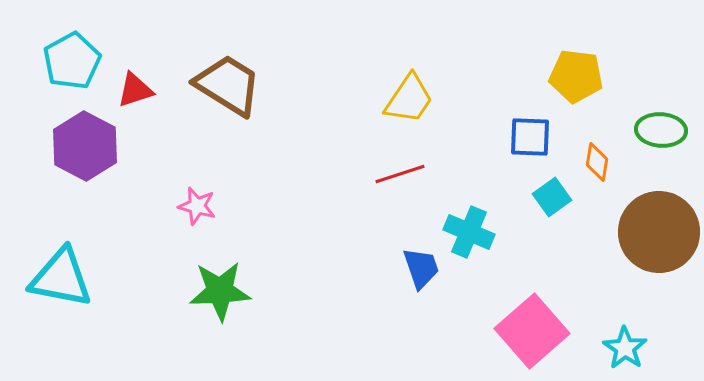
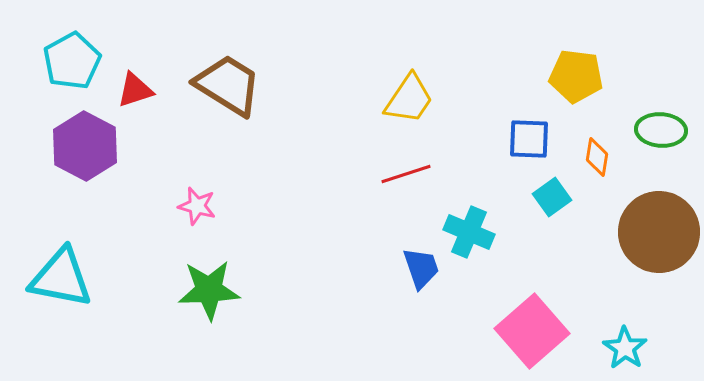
blue square: moved 1 px left, 2 px down
orange diamond: moved 5 px up
red line: moved 6 px right
green star: moved 11 px left, 1 px up
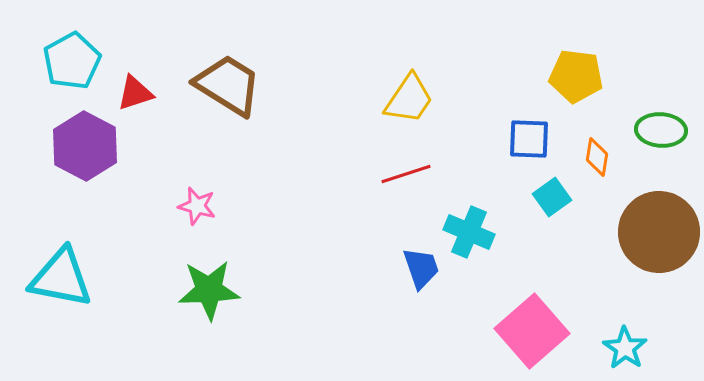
red triangle: moved 3 px down
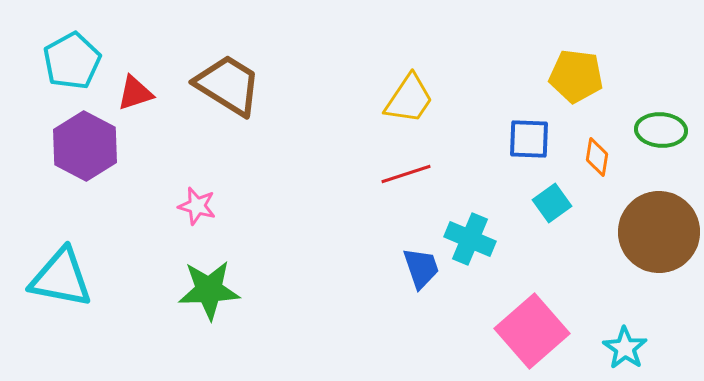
cyan square: moved 6 px down
cyan cross: moved 1 px right, 7 px down
